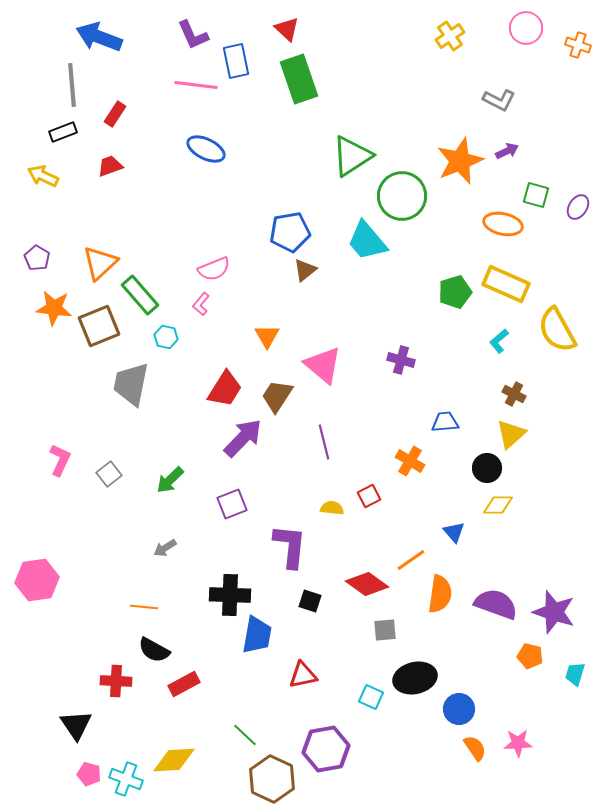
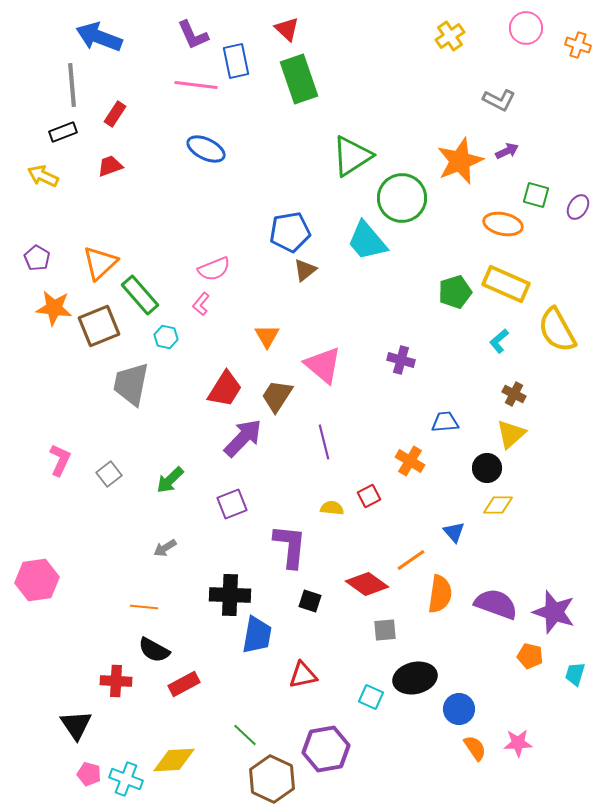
green circle at (402, 196): moved 2 px down
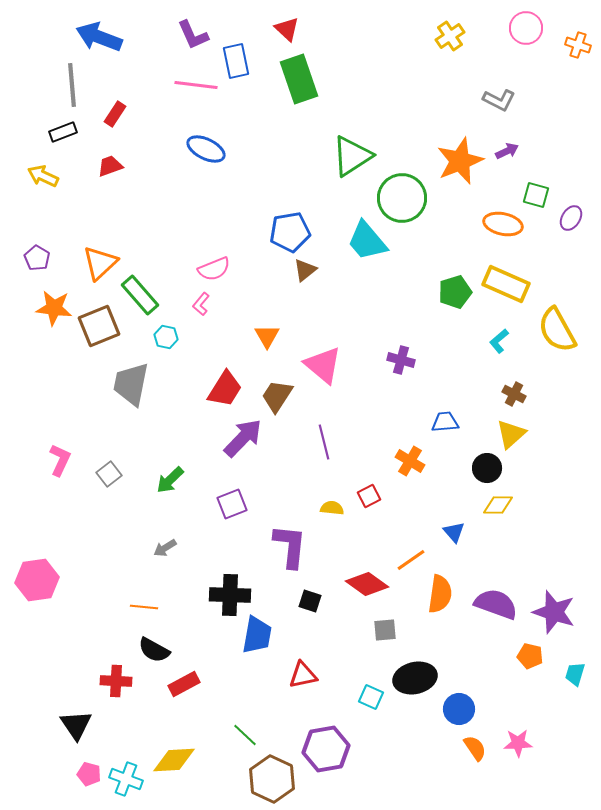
purple ellipse at (578, 207): moved 7 px left, 11 px down
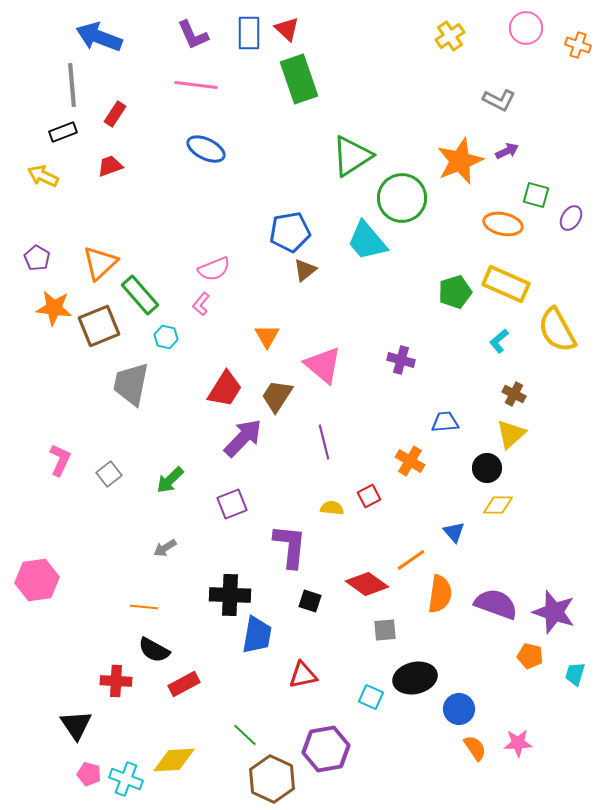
blue rectangle at (236, 61): moved 13 px right, 28 px up; rotated 12 degrees clockwise
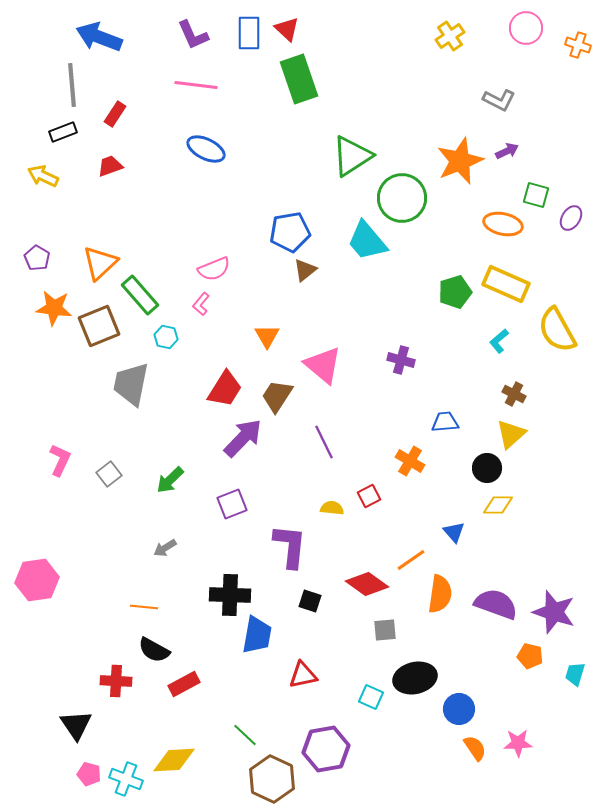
purple line at (324, 442): rotated 12 degrees counterclockwise
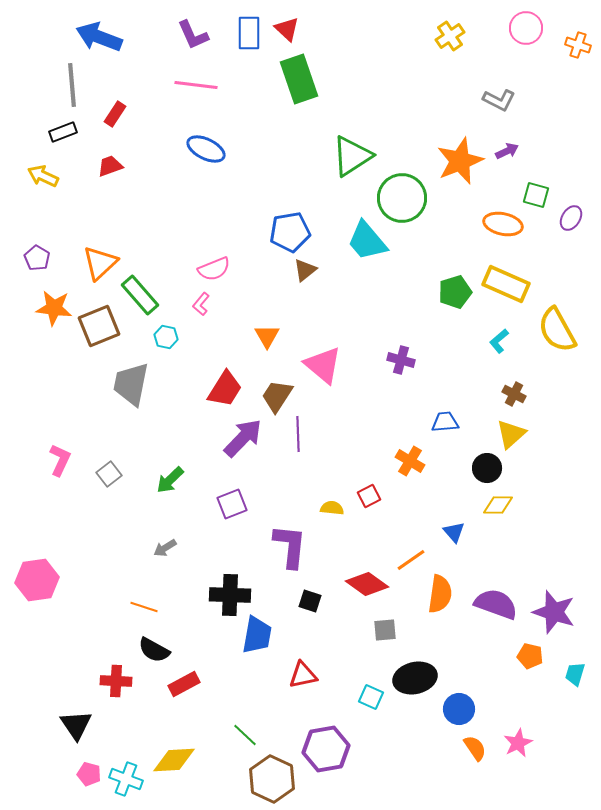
purple line at (324, 442): moved 26 px left, 8 px up; rotated 24 degrees clockwise
orange line at (144, 607): rotated 12 degrees clockwise
pink star at (518, 743): rotated 24 degrees counterclockwise
